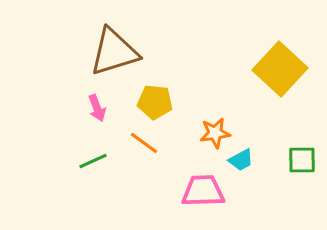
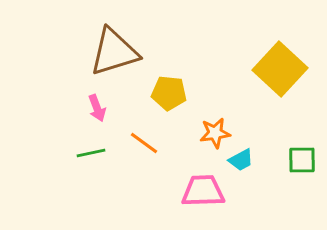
yellow pentagon: moved 14 px right, 9 px up
green line: moved 2 px left, 8 px up; rotated 12 degrees clockwise
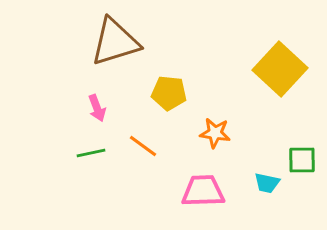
brown triangle: moved 1 px right, 10 px up
orange star: rotated 16 degrees clockwise
orange line: moved 1 px left, 3 px down
cyan trapezoid: moved 26 px right, 23 px down; rotated 40 degrees clockwise
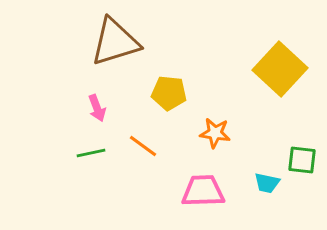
green square: rotated 8 degrees clockwise
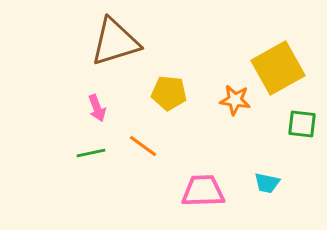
yellow square: moved 2 px left, 1 px up; rotated 18 degrees clockwise
orange star: moved 20 px right, 33 px up
green square: moved 36 px up
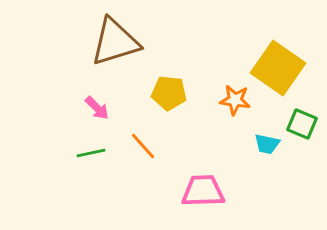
yellow square: rotated 26 degrees counterclockwise
pink arrow: rotated 24 degrees counterclockwise
green square: rotated 16 degrees clockwise
orange line: rotated 12 degrees clockwise
cyan trapezoid: moved 39 px up
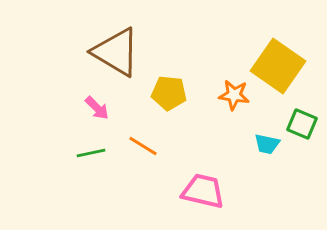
brown triangle: moved 1 px right, 10 px down; rotated 48 degrees clockwise
yellow square: moved 2 px up
orange star: moved 1 px left, 5 px up
orange line: rotated 16 degrees counterclockwise
pink trapezoid: rotated 15 degrees clockwise
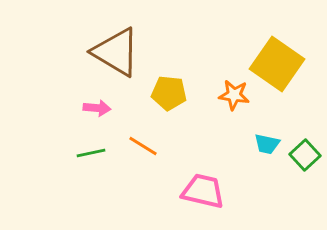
yellow square: moved 1 px left, 2 px up
pink arrow: rotated 40 degrees counterclockwise
green square: moved 3 px right, 31 px down; rotated 24 degrees clockwise
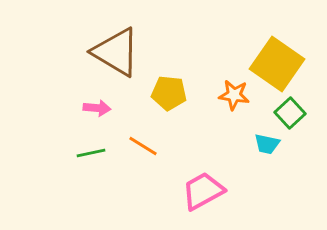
green square: moved 15 px left, 42 px up
pink trapezoid: rotated 42 degrees counterclockwise
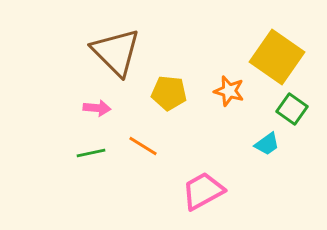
brown triangle: rotated 14 degrees clockwise
yellow square: moved 7 px up
orange star: moved 5 px left, 4 px up; rotated 8 degrees clockwise
green square: moved 2 px right, 4 px up; rotated 12 degrees counterclockwise
cyan trapezoid: rotated 48 degrees counterclockwise
